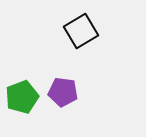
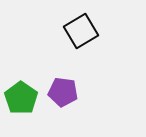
green pentagon: moved 1 px left, 1 px down; rotated 16 degrees counterclockwise
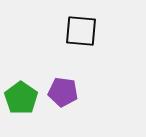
black square: rotated 36 degrees clockwise
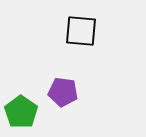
green pentagon: moved 14 px down
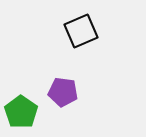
black square: rotated 28 degrees counterclockwise
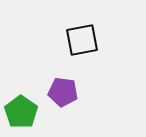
black square: moved 1 px right, 9 px down; rotated 12 degrees clockwise
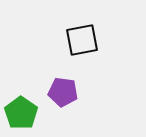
green pentagon: moved 1 px down
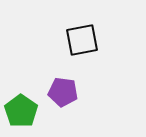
green pentagon: moved 2 px up
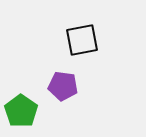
purple pentagon: moved 6 px up
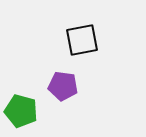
green pentagon: rotated 20 degrees counterclockwise
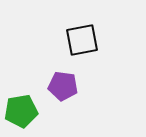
green pentagon: rotated 24 degrees counterclockwise
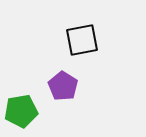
purple pentagon: rotated 24 degrees clockwise
